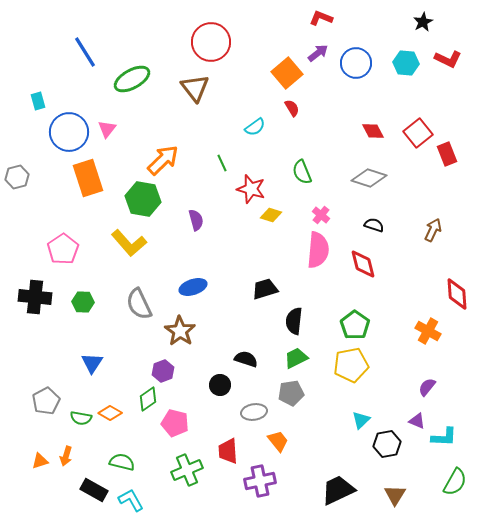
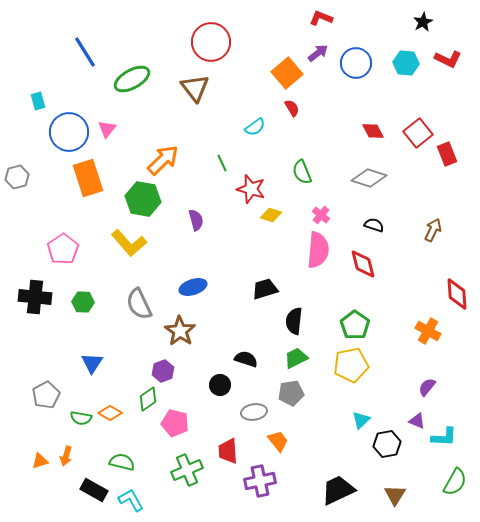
gray pentagon at (46, 401): moved 6 px up
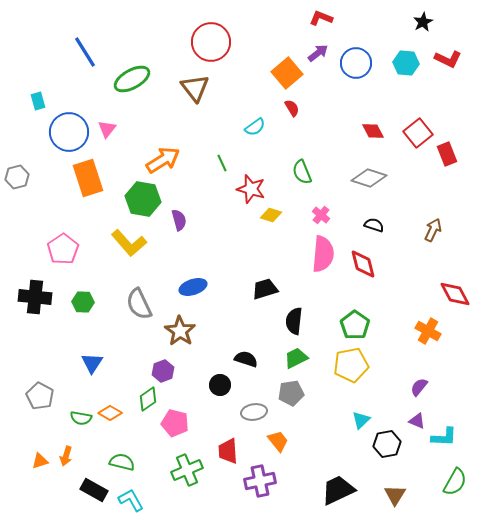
orange arrow at (163, 160): rotated 12 degrees clockwise
purple semicircle at (196, 220): moved 17 px left
pink semicircle at (318, 250): moved 5 px right, 4 px down
red diamond at (457, 294): moved 2 px left; rotated 24 degrees counterclockwise
purple semicircle at (427, 387): moved 8 px left
gray pentagon at (46, 395): moved 6 px left, 1 px down; rotated 16 degrees counterclockwise
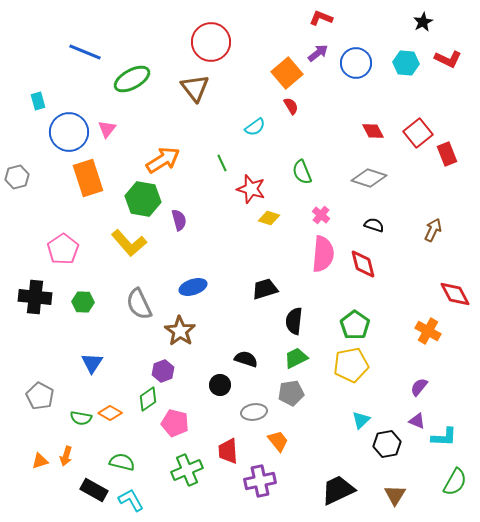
blue line at (85, 52): rotated 36 degrees counterclockwise
red semicircle at (292, 108): moved 1 px left, 2 px up
yellow diamond at (271, 215): moved 2 px left, 3 px down
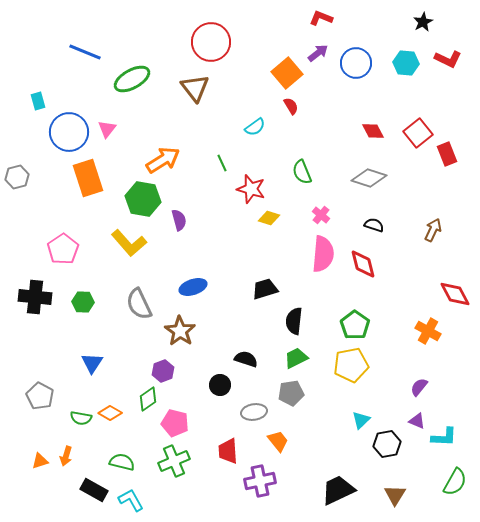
green cross at (187, 470): moved 13 px left, 9 px up
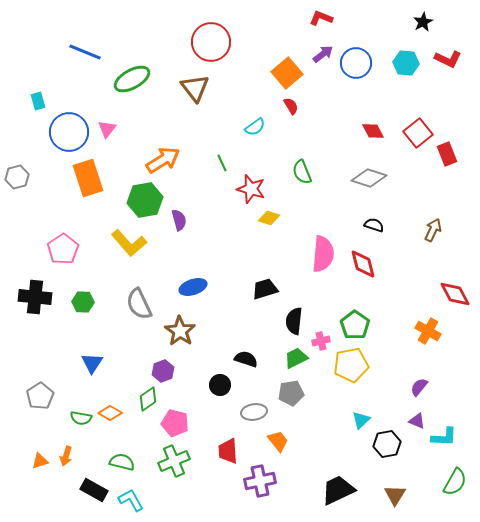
purple arrow at (318, 53): moved 5 px right, 1 px down
green hexagon at (143, 199): moved 2 px right, 1 px down; rotated 20 degrees counterclockwise
pink cross at (321, 215): moved 126 px down; rotated 36 degrees clockwise
gray pentagon at (40, 396): rotated 12 degrees clockwise
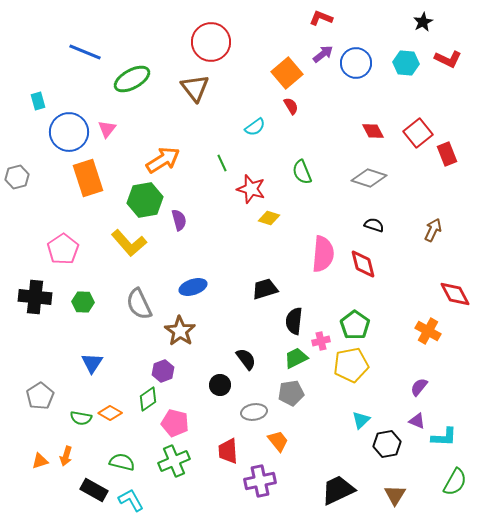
black semicircle at (246, 359): rotated 35 degrees clockwise
